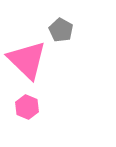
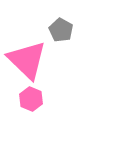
pink hexagon: moved 4 px right, 8 px up
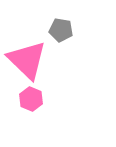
gray pentagon: rotated 20 degrees counterclockwise
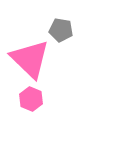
pink triangle: moved 3 px right, 1 px up
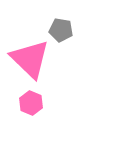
pink hexagon: moved 4 px down
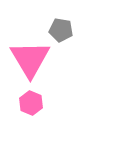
pink triangle: rotated 15 degrees clockwise
